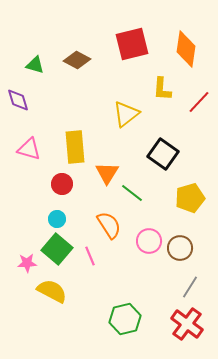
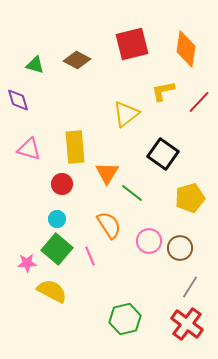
yellow L-shape: moved 1 px right, 2 px down; rotated 75 degrees clockwise
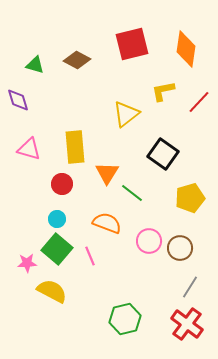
orange semicircle: moved 2 px left, 2 px up; rotated 36 degrees counterclockwise
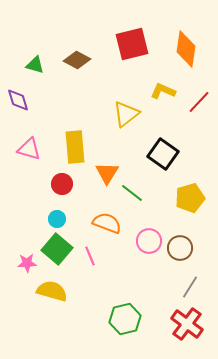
yellow L-shape: rotated 35 degrees clockwise
yellow semicircle: rotated 12 degrees counterclockwise
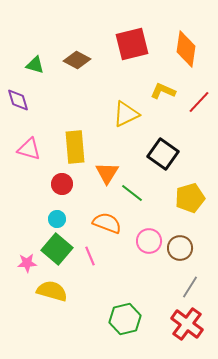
yellow triangle: rotated 12 degrees clockwise
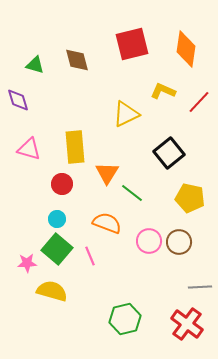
brown diamond: rotated 48 degrees clockwise
black square: moved 6 px right, 1 px up; rotated 16 degrees clockwise
yellow pentagon: rotated 28 degrees clockwise
brown circle: moved 1 px left, 6 px up
gray line: moved 10 px right; rotated 55 degrees clockwise
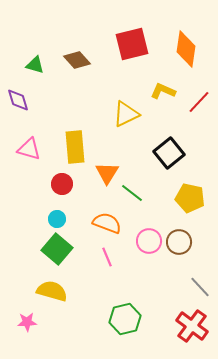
brown diamond: rotated 28 degrees counterclockwise
pink line: moved 17 px right, 1 px down
pink star: moved 59 px down
gray line: rotated 50 degrees clockwise
red cross: moved 5 px right, 2 px down
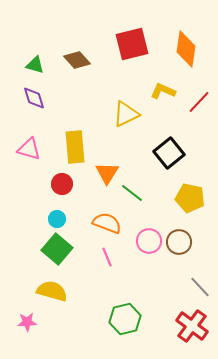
purple diamond: moved 16 px right, 2 px up
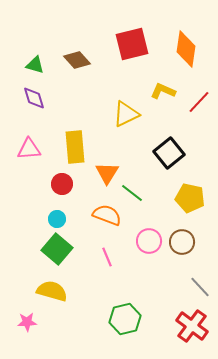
pink triangle: rotated 20 degrees counterclockwise
orange semicircle: moved 8 px up
brown circle: moved 3 px right
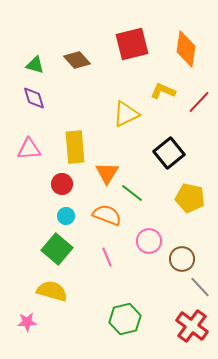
cyan circle: moved 9 px right, 3 px up
brown circle: moved 17 px down
